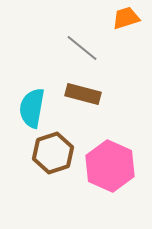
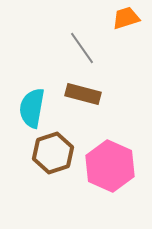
gray line: rotated 16 degrees clockwise
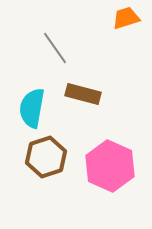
gray line: moved 27 px left
brown hexagon: moved 7 px left, 4 px down
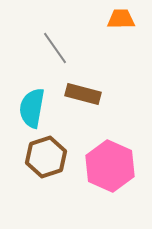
orange trapezoid: moved 5 px left, 1 px down; rotated 16 degrees clockwise
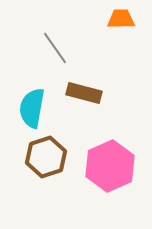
brown rectangle: moved 1 px right, 1 px up
pink hexagon: rotated 12 degrees clockwise
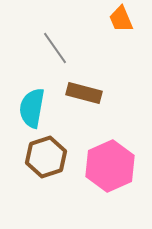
orange trapezoid: rotated 112 degrees counterclockwise
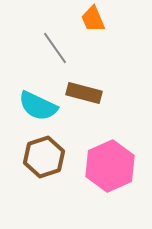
orange trapezoid: moved 28 px left
cyan semicircle: moved 6 px right, 2 px up; rotated 75 degrees counterclockwise
brown hexagon: moved 2 px left
